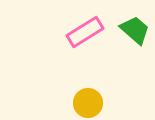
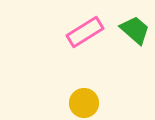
yellow circle: moved 4 px left
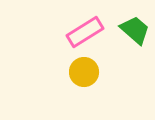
yellow circle: moved 31 px up
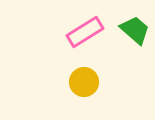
yellow circle: moved 10 px down
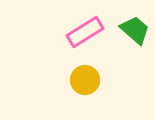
yellow circle: moved 1 px right, 2 px up
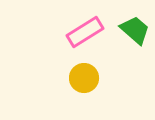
yellow circle: moved 1 px left, 2 px up
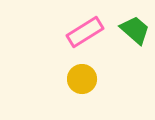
yellow circle: moved 2 px left, 1 px down
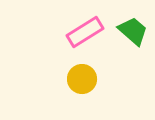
green trapezoid: moved 2 px left, 1 px down
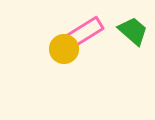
yellow circle: moved 18 px left, 30 px up
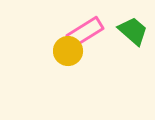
yellow circle: moved 4 px right, 2 px down
